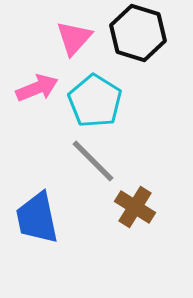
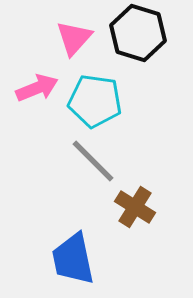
cyan pentagon: rotated 24 degrees counterclockwise
blue trapezoid: moved 36 px right, 41 px down
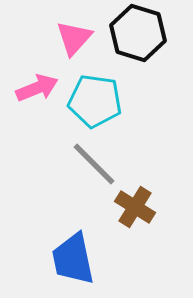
gray line: moved 1 px right, 3 px down
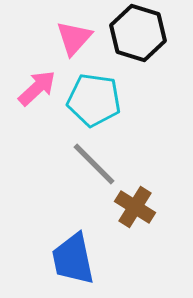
pink arrow: rotated 21 degrees counterclockwise
cyan pentagon: moved 1 px left, 1 px up
